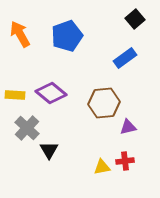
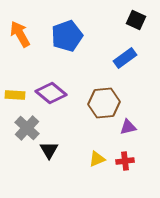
black square: moved 1 px right, 1 px down; rotated 24 degrees counterclockwise
yellow triangle: moved 5 px left, 8 px up; rotated 12 degrees counterclockwise
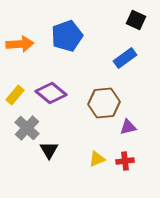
orange arrow: moved 10 px down; rotated 116 degrees clockwise
yellow rectangle: rotated 54 degrees counterclockwise
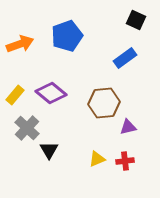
orange arrow: rotated 16 degrees counterclockwise
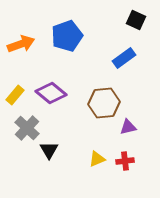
orange arrow: moved 1 px right
blue rectangle: moved 1 px left
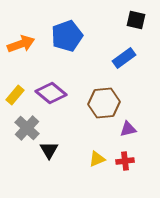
black square: rotated 12 degrees counterclockwise
purple triangle: moved 2 px down
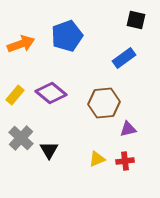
gray cross: moved 6 px left, 10 px down
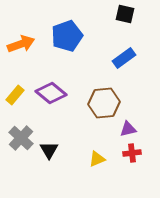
black square: moved 11 px left, 6 px up
red cross: moved 7 px right, 8 px up
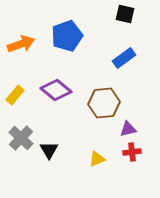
purple diamond: moved 5 px right, 3 px up
red cross: moved 1 px up
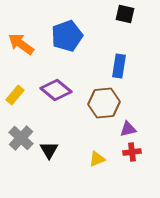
orange arrow: rotated 124 degrees counterclockwise
blue rectangle: moved 5 px left, 8 px down; rotated 45 degrees counterclockwise
